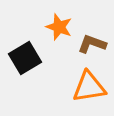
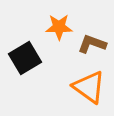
orange star: rotated 20 degrees counterclockwise
orange triangle: rotated 45 degrees clockwise
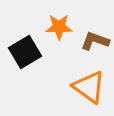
brown L-shape: moved 3 px right, 3 px up
black square: moved 6 px up
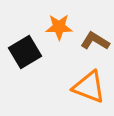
brown L-shape: rotated 12 degrees clockwise
orange triangle: rotated 15 degrees counterclockwise
